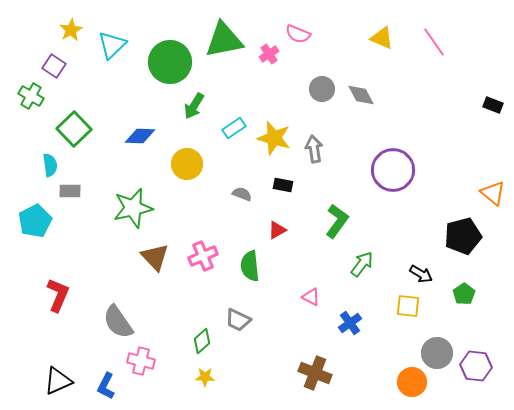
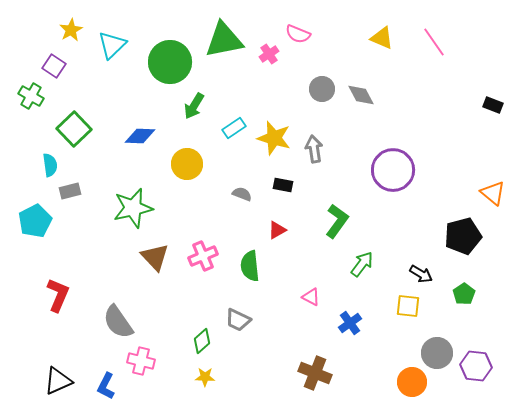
gray rectangle at (70, 191): rotated 15 degrees counterclockwise
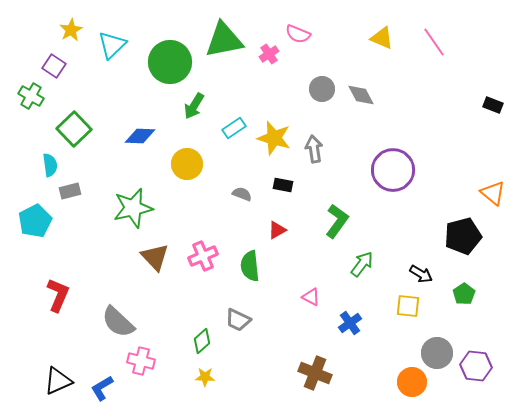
gray semicircle at (118, 322): rotated 12 degrees counterclockwise
blue L-shape at (106, 386): moved 4 px left, 2 px down; rotated 32 degrees clockwise
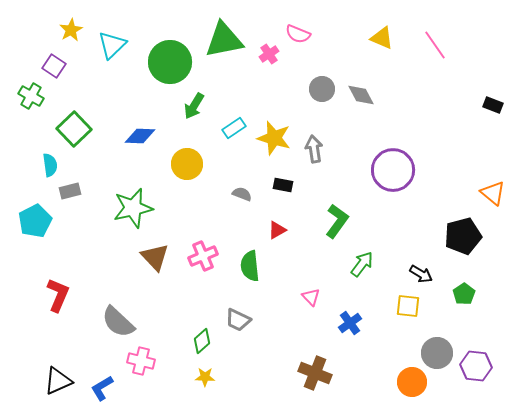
pink line at (434, 42): moved 1 px right, 3 px down
pink triangle at (311, 297): rotated 18 degrees clockwise
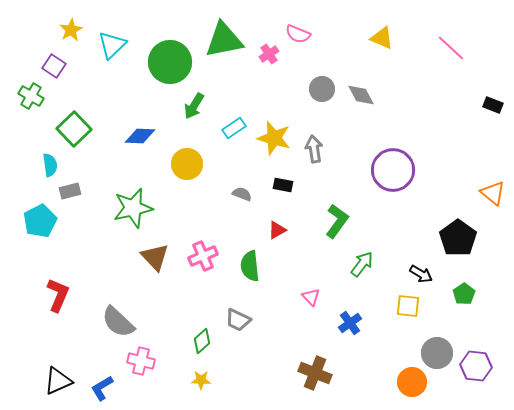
pink line at (435, 45): moved 16 px right, 3 px down; rotated 12 degrees counterclockwise
cyan pentagon at (35, 221): moved 5 px right
black pentagon at (463, 236): moved 5 px left, 2 px down; rotated 21 degrees counterclockwise
yellow star at (205, 377): moved 4 px left, 3 px down
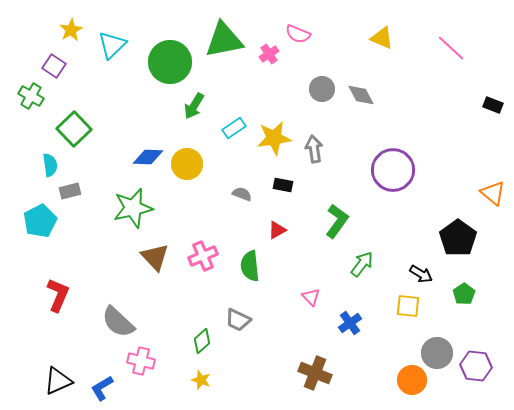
blue diamond at (140, 136): moved 8 px right, 21 px down
yellow star at (274, 138): rotated 24 degrees counterclockwise
yellow star at (201, 380): rotated 18 degrees clockwise
orange circle at (412, 382): moved 2 px up
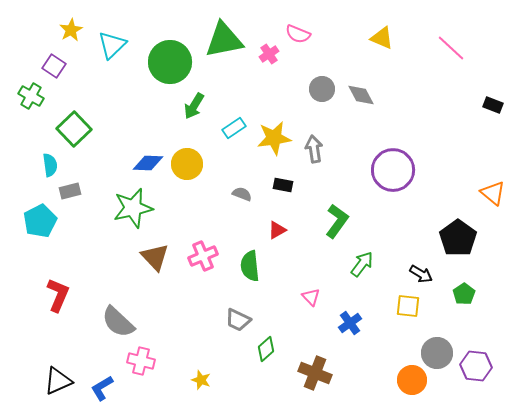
blue diamond at (148, 157): moved 6 px down
green diamond at (202, 341): moved 64 px right, 8 px down
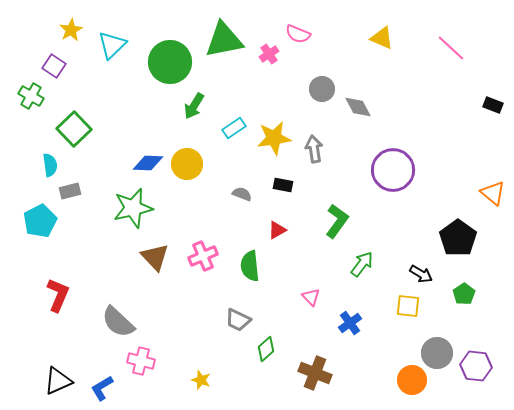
gray diamond at (361, 95): moved 3 px left, 12 px down
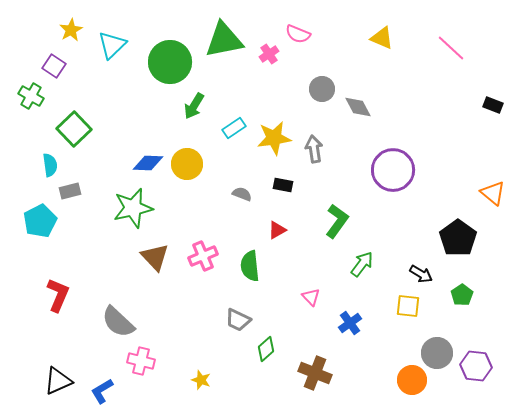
green pentagon at (464, 294): moved 2 px left, 1 px down
blue L-shape at (102, 388): moved 3 px down
